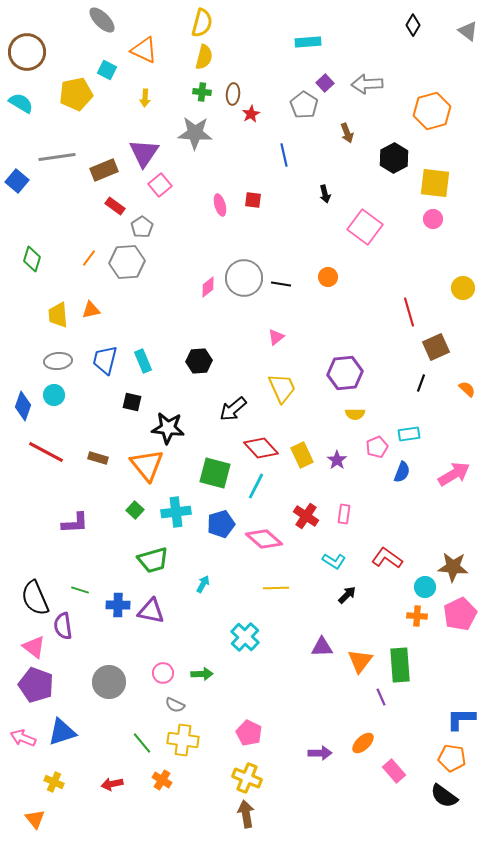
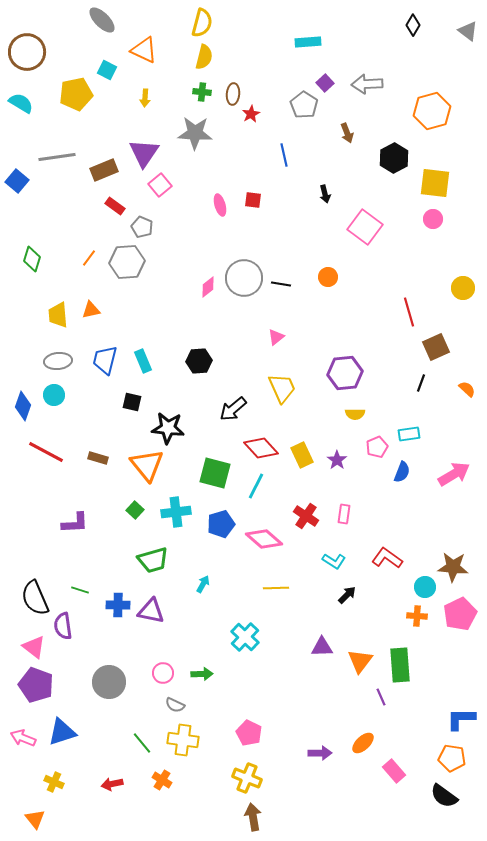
gray pentagon at (142, 227): rotated 15 degrees counterclockwise
brown arrow at (246, 814): moved 7 px right, 3 px down
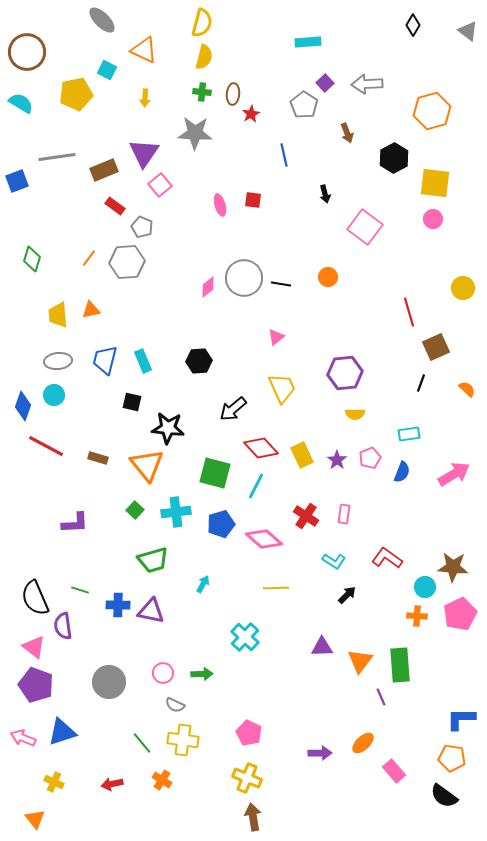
blue square at (17, 181): rotated 30 degrees clockwise
pink pentagon at (377, 447): moved 7 px left, 11 px down
red line at (46, 452): moved 6 px up
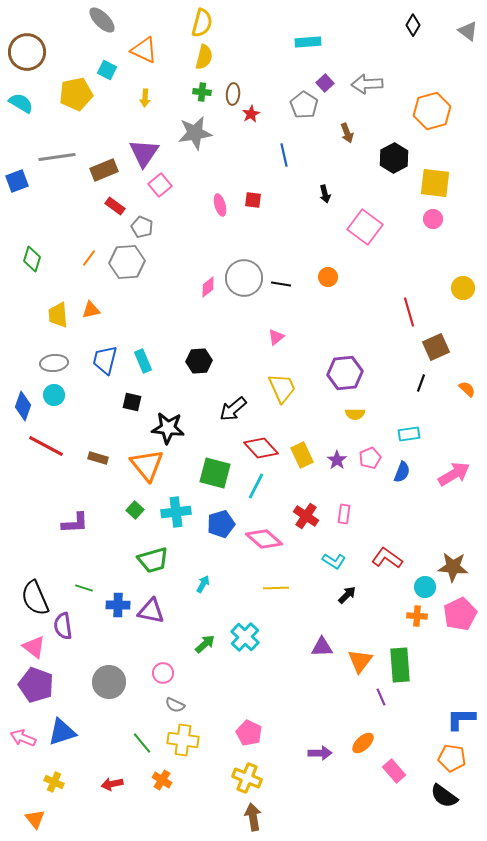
gray star at (195, 133): rotated 12 degrees counterclockwise
gray ellipse at (58, 361): moved 4 px left, 2 px down
green line at (80, 590): moved 4 px right, 2 px up
green arrow at (202, 674): moved 3 px right, 30 px up; rotated 40 degrees counterclockwise
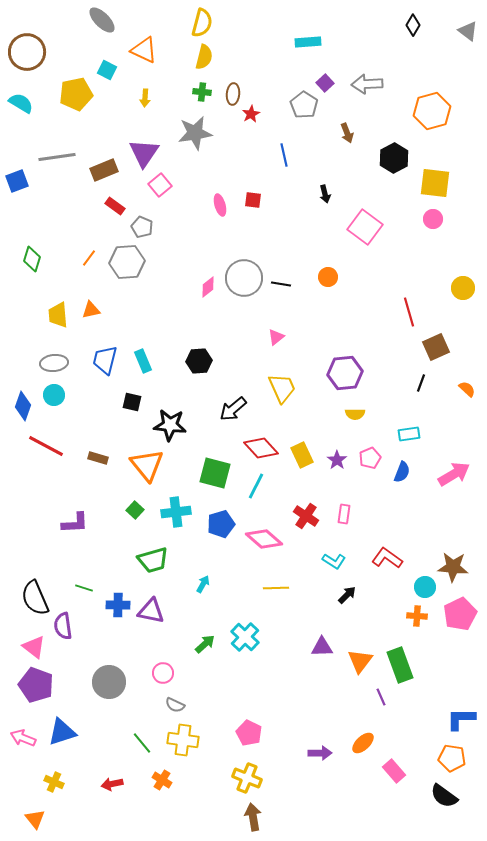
black star at (168, 428): moved 2 px right, 3 px up
green rectangle at (400, 665): rotated 16 degrees counterclockwise
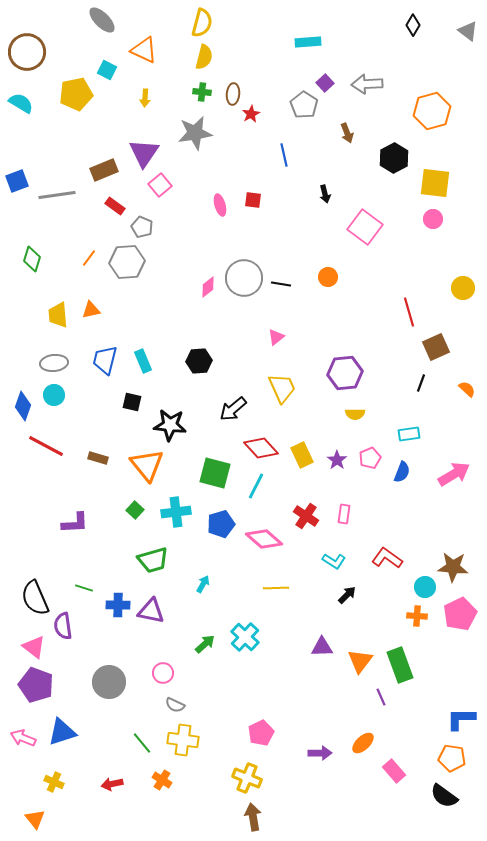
gray line at (57, 157): moved 38 px down
pink pentagon at (249, 733): moved 12 px right; rotated 20 degrees clockwise
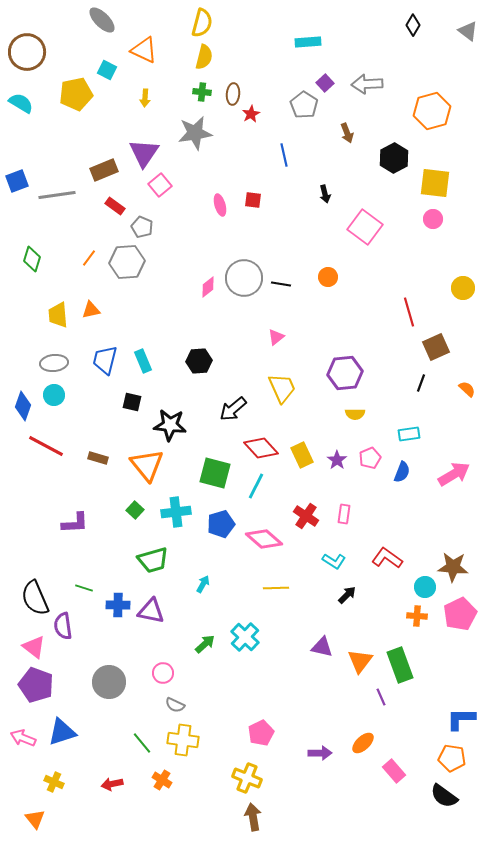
purple triangle at (322, 647): rotated 15 degrees clockwise
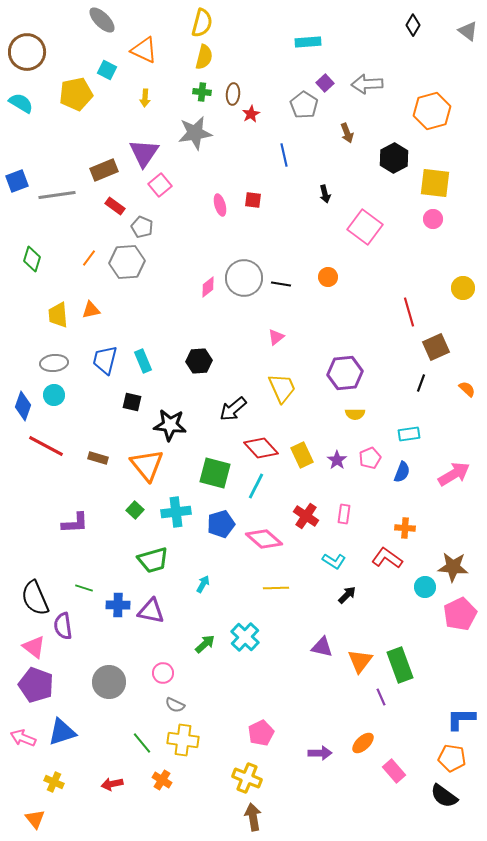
orange cross at (417, 616): moved 12 px left, 88 px up
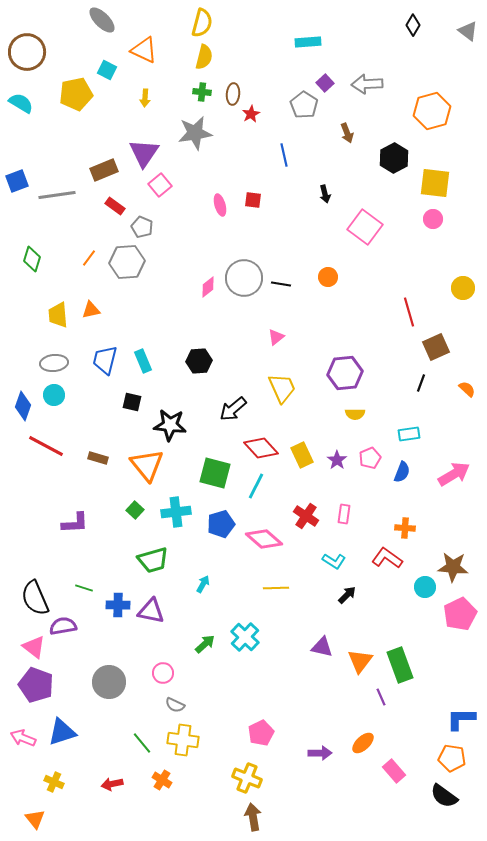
purple semicircle at (63, 626): rotated 88 degrees clockwise
